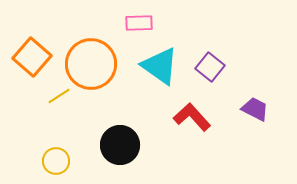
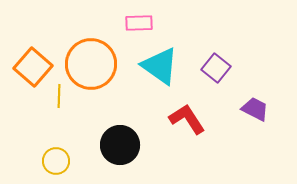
orange square: moved 1 px right, 10 px down
purple square: moved 6 px right, 1 px down
yellow line: rotated 55 degrees counterclockwise
red L-shape: moved 5 px left, 2 px down; rotated 9 degrees clockwise
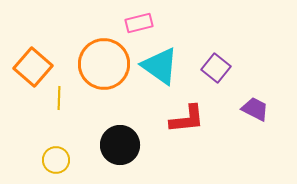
pink rectangle: rotated 12 degrees counterclockwise
orange circle: moved 13 px right
yellow line: moved 2 px down
red L-shape: rotated 117 degrees clockwise
yellow circle: moved 1 px up
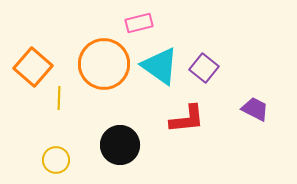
purple square: moved 12 px left
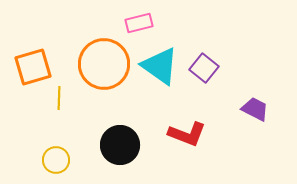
orange square: rotated 33 degrees clockwise
red L-shape: moved 15 px down; rotated 27 degrees clockwise
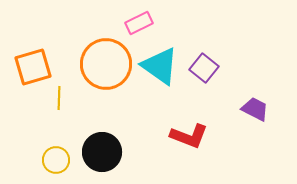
pink rectangle: rotated 12 degrees counterclockwise
orange circle: moved 2 px right
red L-shape: moved 2 px right, 2 px down
black circle: moved 18 px left, 7 px down
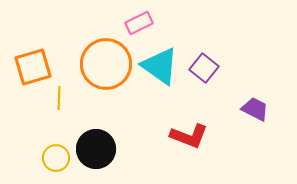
black circle: moved 6 px left, 3 px up
yellow circle: moved 2 px up
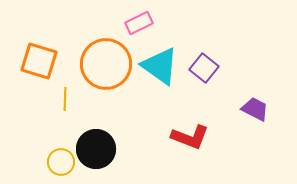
orange square: moved 6 px right, 6 px up; rotated 33 degrees clockwise
yellow line: moved 6 px right, 1 px down
red L-shape: moved 1 px right, 1 px down
yellow circle: moved 5 px right, 4 px down
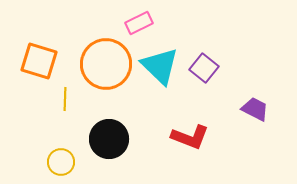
cyan triangle: rotated 9 degrees clockwise
black circle: moved 13 px right, 10 px up
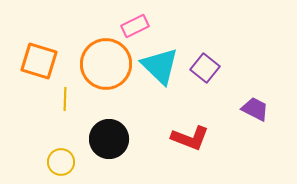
pink rectangle: moved 4 px left, 3 px down
purple square: moved 1 px right
red L-shape: moved 1 px down
